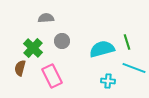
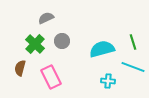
gray semicircle: rotated 21 degrees counterclockwise
green line: moved 6 px right
green cross: moved 2 px right, 4 px up
cyan line: moved 1 px left, 1 px up
pink rectangle: moved 1 px left, 1 px down
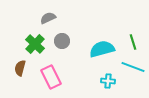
gray semicircle: moved 2 px right
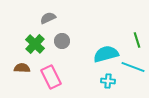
green line: moved 4 px right, 2 px up
cyan semicircle: moved 4 px right, 5 px down
brown semicircle: moved 2 px right; rotated 77 degrees clockwise
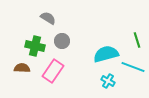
gray semicircle: rotated 56 degrees clockwise
green cross: moved 2 px down; rotated 30 degrees counterclockwise
pink rectangle: moved 2 px right, 6 px up; rotated 60 degrees clockwise
cyan cross: rotated 24 degrees clockwise
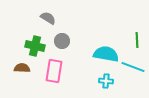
green line: rotated 14 degrees clockwise
cyan semicircle: rotated 25 degrees clockwise
pink rectangle: moved 1 px right; rotated 25 degrees counterclockwise
cyan cross: moved 2 px left; rotated 24 degrees counterclockwise
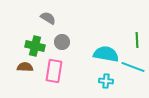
gray circle: moved 1 px down
brown semicircle: moved 3 px right, 1 px up
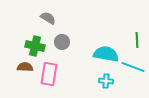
pink rectangle: moved 5 px left, 3 px down
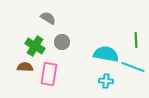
green line: moved 1 px left
green cross: rotated 18 degrees clockwise
